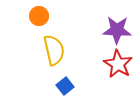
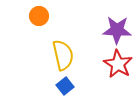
yellow semicircle: moved 9 px right, 5 px down
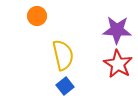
orange circle: moved 2 px left
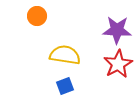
yellow semicircle: moved 2 px right; rotated 68 degrees counterclockwise
red star: rotated 12 degrees clockwise
blue square: rotated 18 degrees clockwise
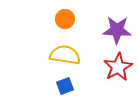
orange circle: moved 28 px right, 3 px down
red star: moved 3 px down
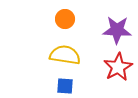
blue square: rotated 24 degrees clockwise
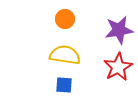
purple star: moved 2 px right; rotated 12 degrees counterclockwise
blue square: moved 1 px left, 1 px up
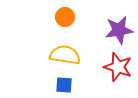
orange circle: moved 2 px up
red star: rotated 24 degrees counterclockwise
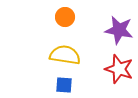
purple star: rotated 20 degrees clockwise
red star: moved 1 px right, 2 px down
